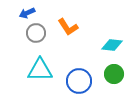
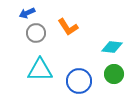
cyan diamond: moved 2 px down
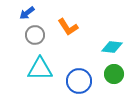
blue arrow: rotated 14 degrees counterclockwise
gray circle: moved 1 px left, 2 px down
cyan triangle: moved 1 px up
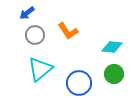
orange L-shape: moved 4 px down
cyan triangle: rotated 40 degrees counterclockwise
blue circle: moved 2 px down
